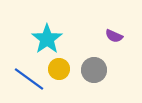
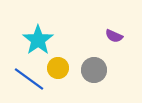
cyan star: moved 9 px left, 1 px down
yellow circle: moved 1 px left, 1 px up
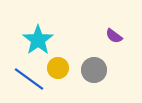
purple semicircle: rotated 12 degrees clockwise
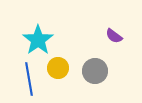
gray circle: moved 1 px right, 1 px down
blue line: rotated 44 degrees clockwise
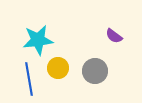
cyan star: rotated 28 degrees clockwise
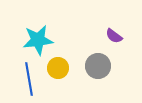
gray circle: moved 3 px right, 5 px up
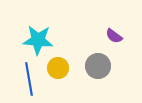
cyan star: rotated 12 degrees clockwise
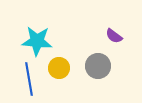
cyan star: moved 1 px left, 1 px down
yellow circle: moved 1 px right
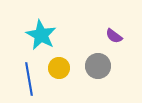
cyan star: moved 4 px right, 6 px up; rotated 24 degrees clockwise
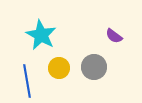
gray circle: moved 4 px left, 1 px down
blue line: moved 2 px left, 2 px down
